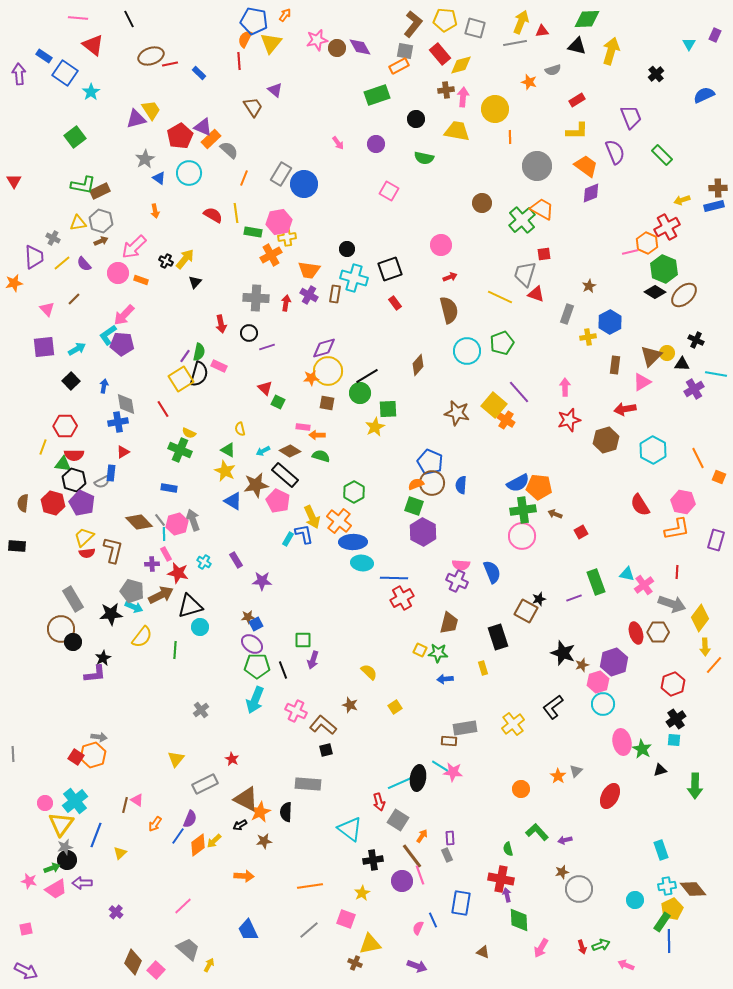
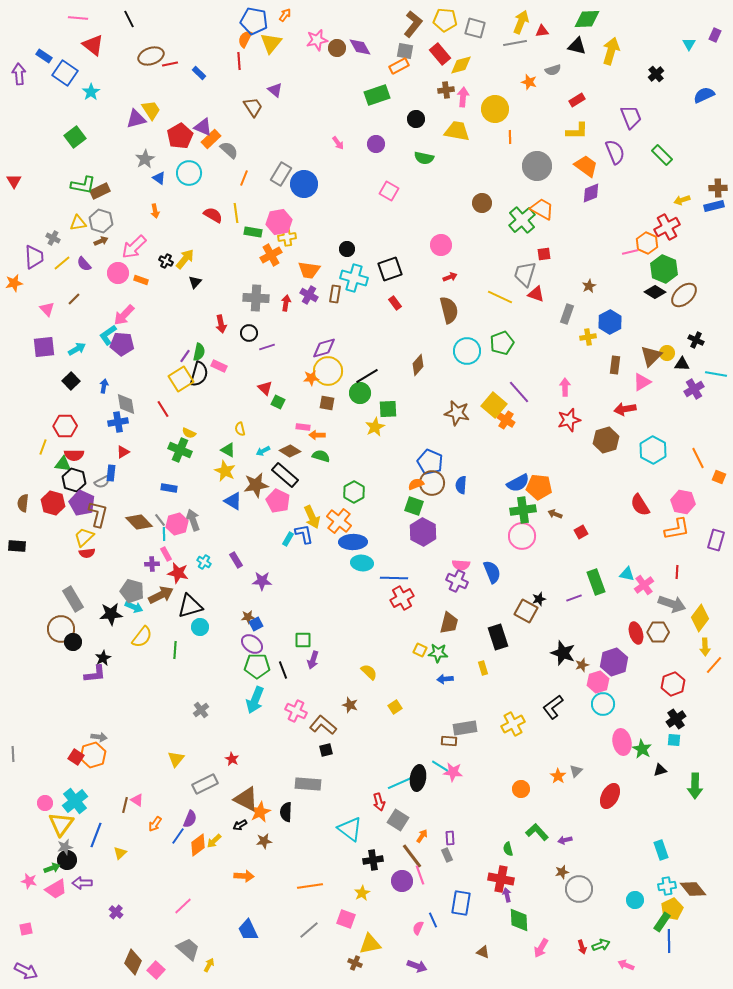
brown L-shape at (113, 550): moved 15 px left, 36 px up
yellow cross at (513, 724): rotated 10 degrees clockwise
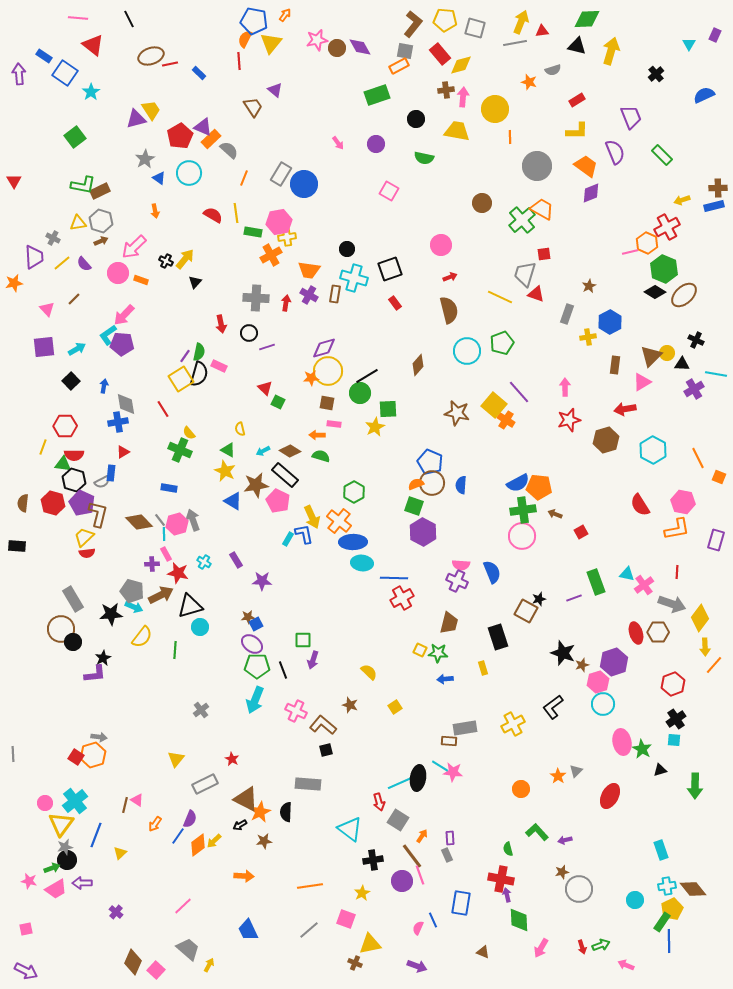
pink rectangle at (303, 427): moved 31 px right, 3 px up
yellow semicircle at (189, 433): rotated 24 degrees clockwise
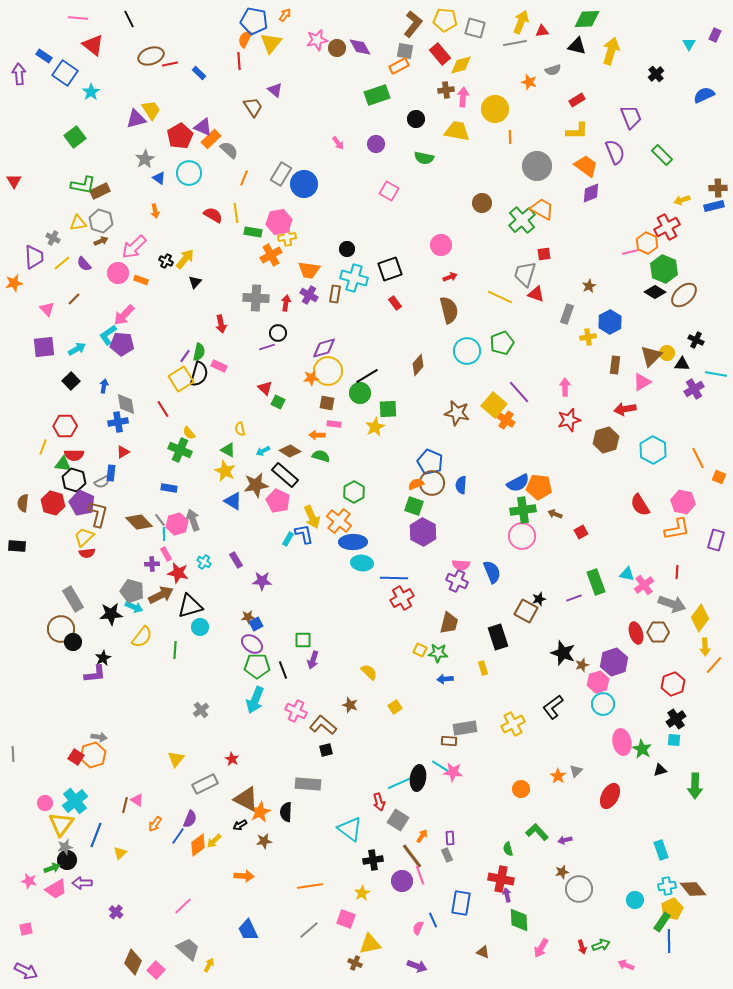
black circle at (249, 333): moved 29 px right
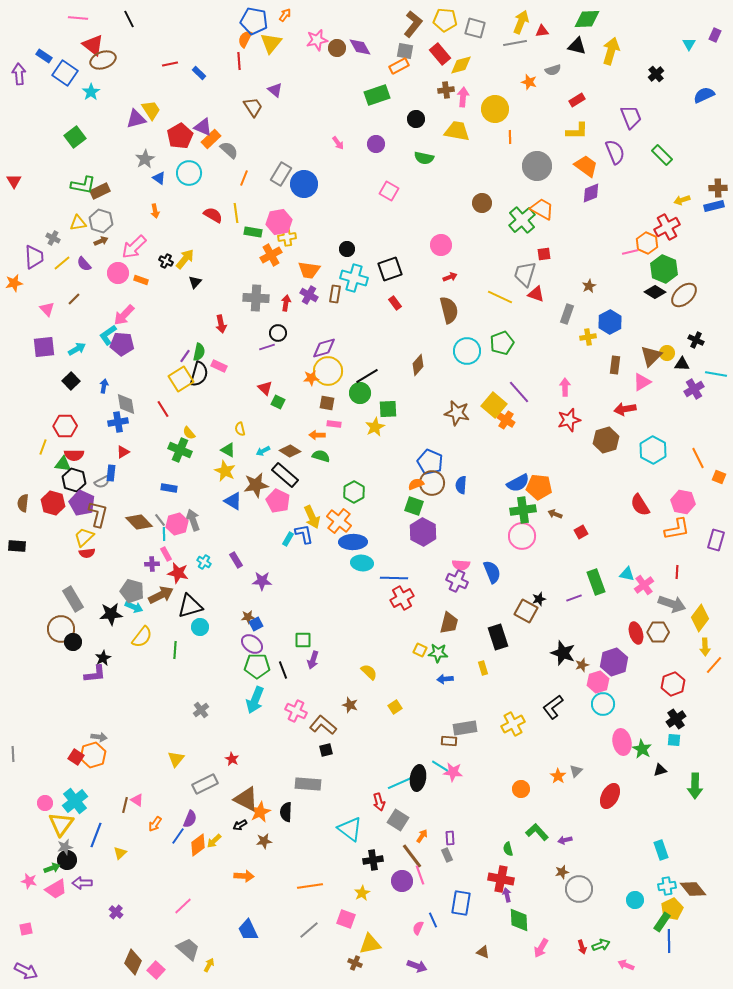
brown ellipse at (151, 56): moved 48 px left, 4 px down
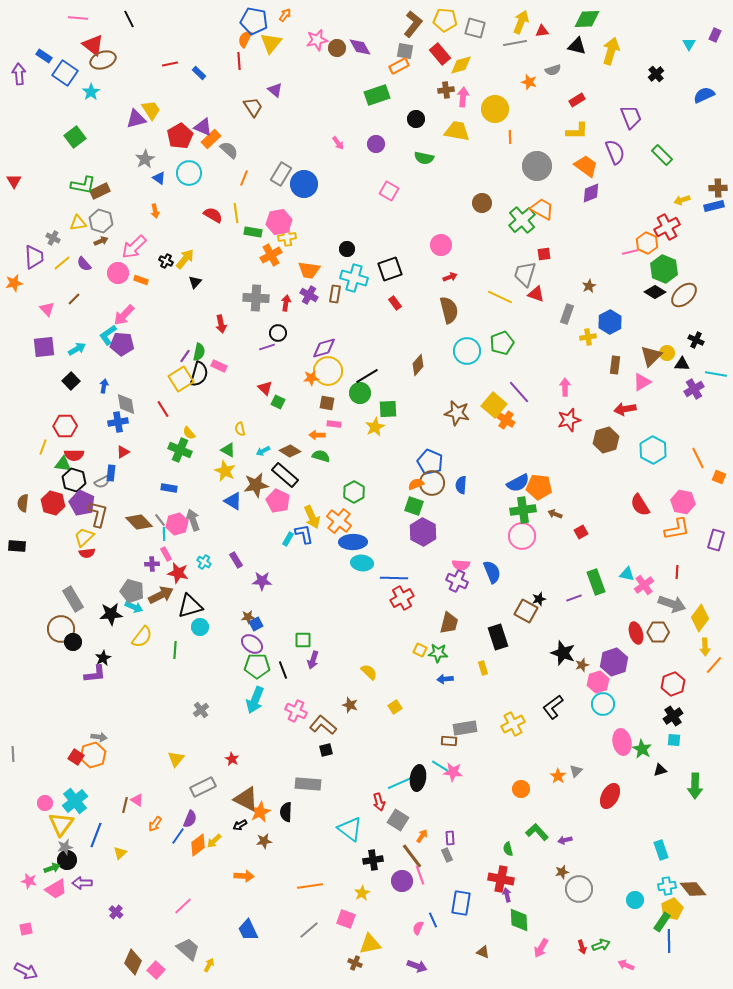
black cross at (676, 719): moved 3 px left, 3 px up
gray rectangle at (205, 784): moved 2 px left, 3 px down
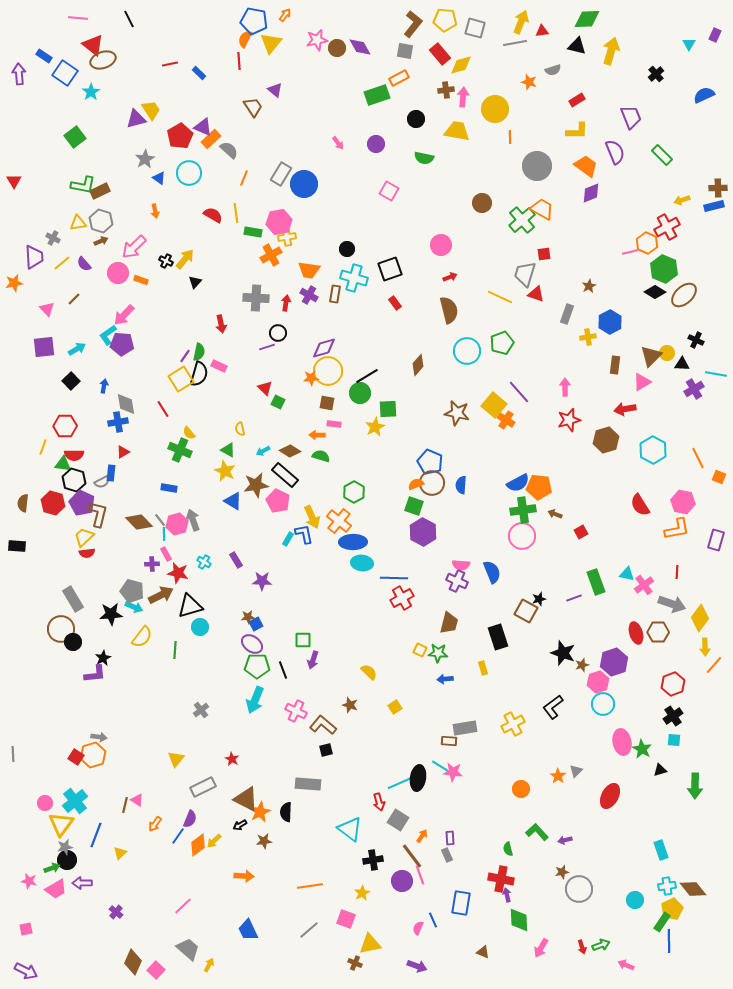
orange rectangle at (399, 66): moved 12 px down
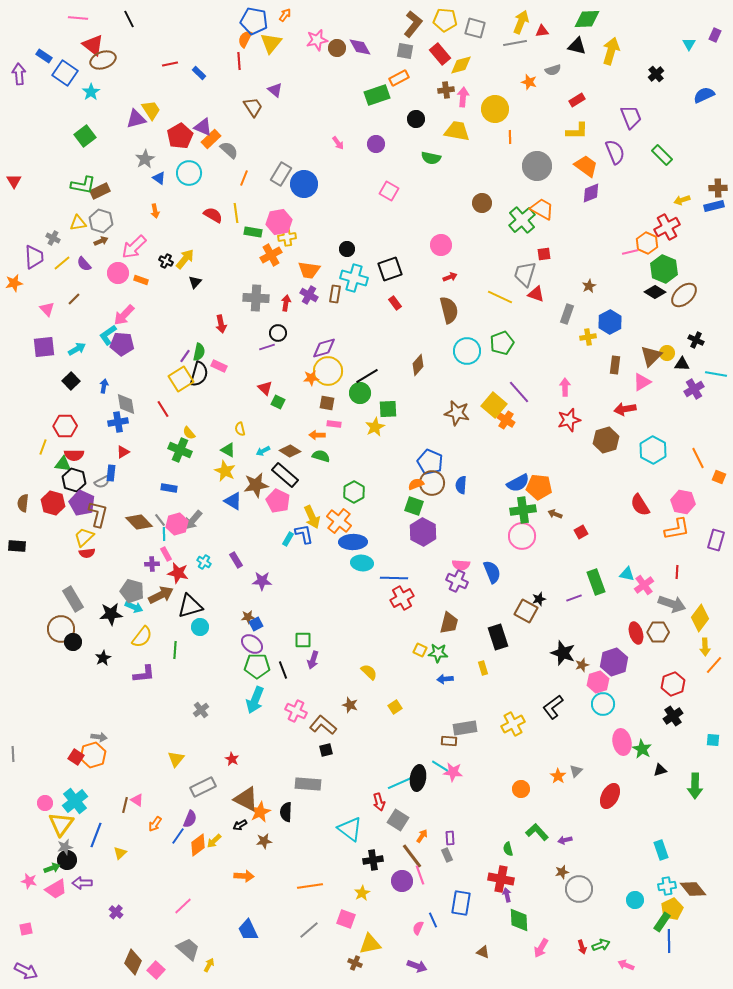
green square at (75, 137): moved 10 px right, 1 px up
green semicircle at (424, 158): moved 7 px right
gray arrow at (193, 520): rotated 120 degrees counterclockwise
purple L-shape at (95, 674): moved 49 px right
cyan square at (674, 740): moved 39 px right
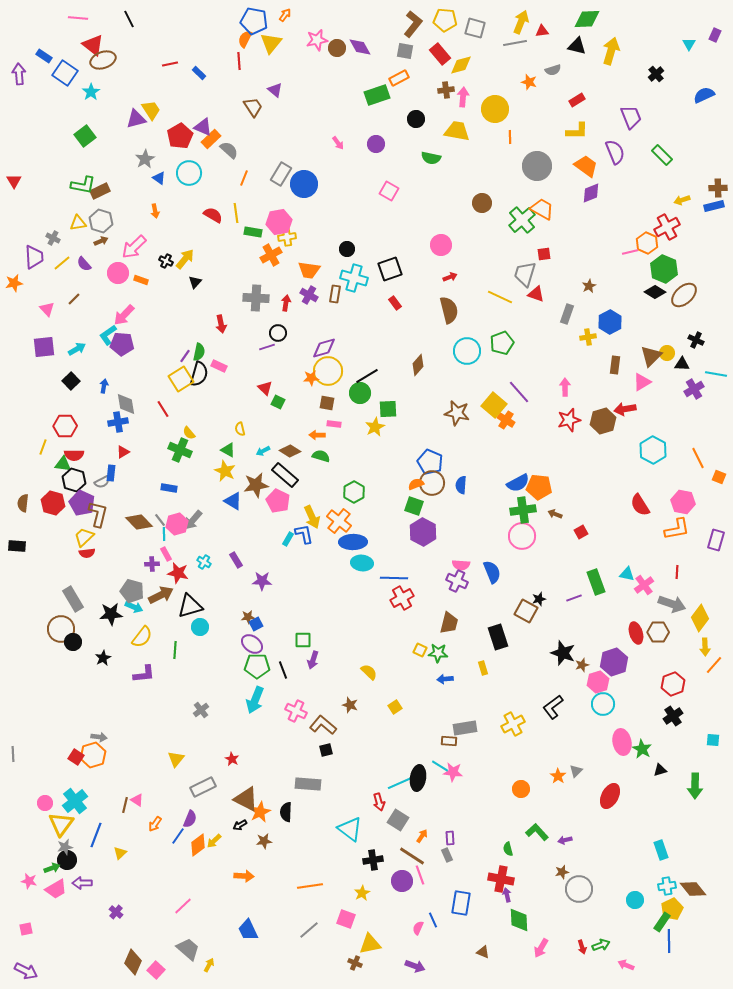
brown hexagon at (606, 440): moved 3 px left, 19 px up
brown line at (412, 856): rotated 20 degrees counterclockwise
purple arrow at (417, 966): moved 2 px left
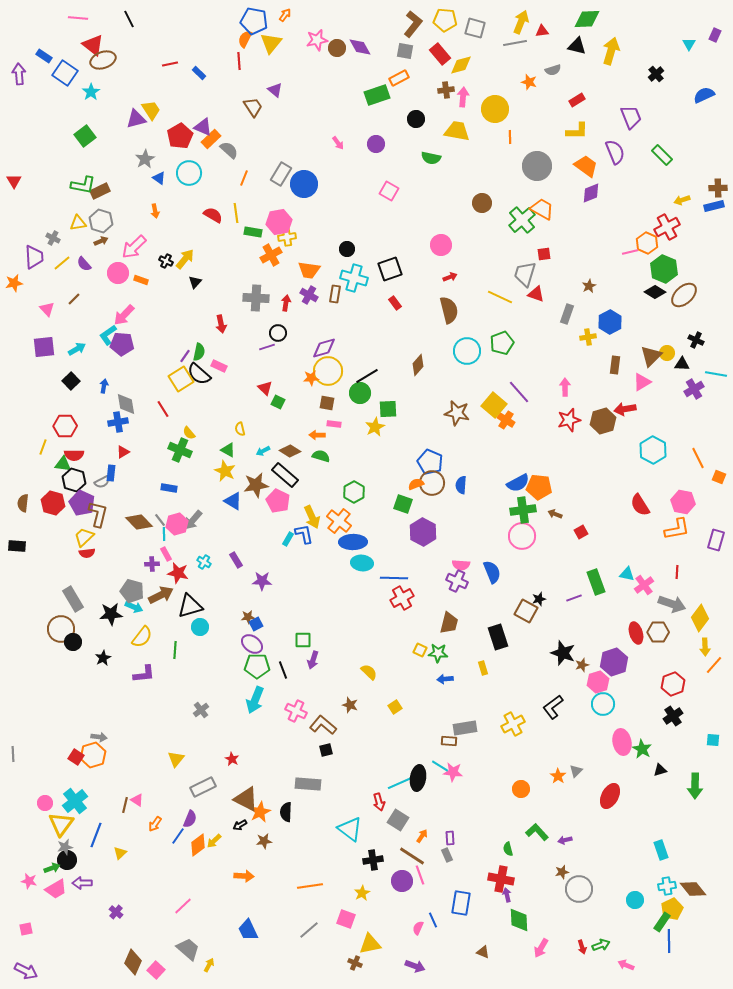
black semicircle at (199, 374): rotated 115 degrees clockwise
green square at (414, 506): moved 11 px left, 2 px up
